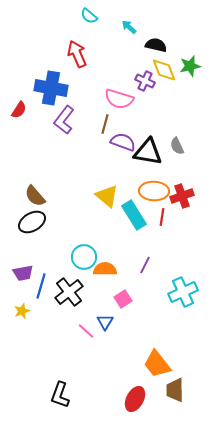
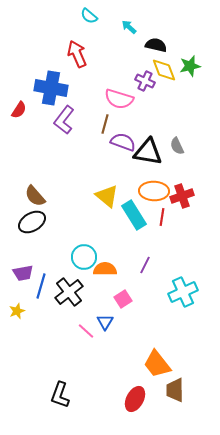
yellow star: moved 5 px left
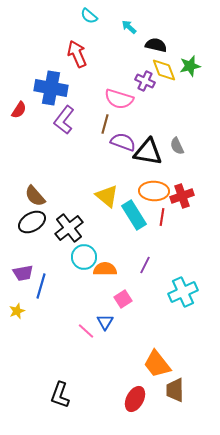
black cross: moved 64 px up
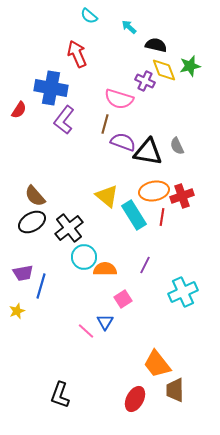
orange ellipse: rotated 12 degrees counterclockwise
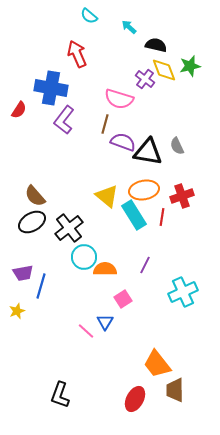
purple cross: moved 2 px up; rotated 12 degrees clockwise
orange ellipse: moved 10 px left, 1 px up
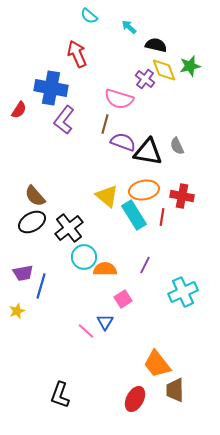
red cross: rotated 30 degrees clockwise
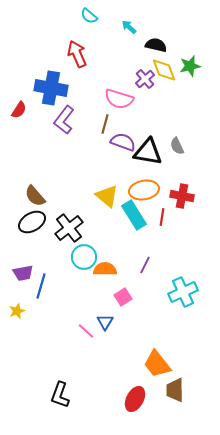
purple cross: rotated 12 degrees clockwise
pink square: moved 2 px up
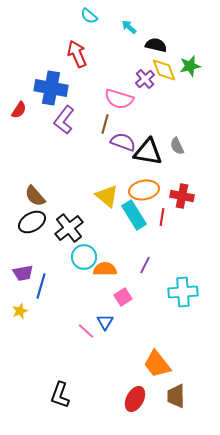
cyan cross: rotated 20 degrees clockwise
yellow star: moved 3 px right
brown trapezoid: moved 1 px right, 6 px down
